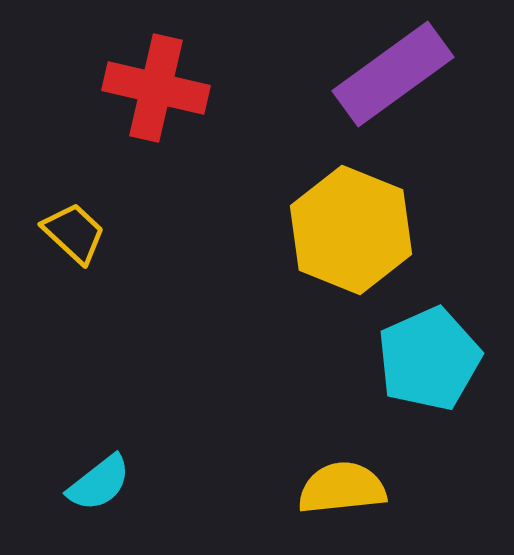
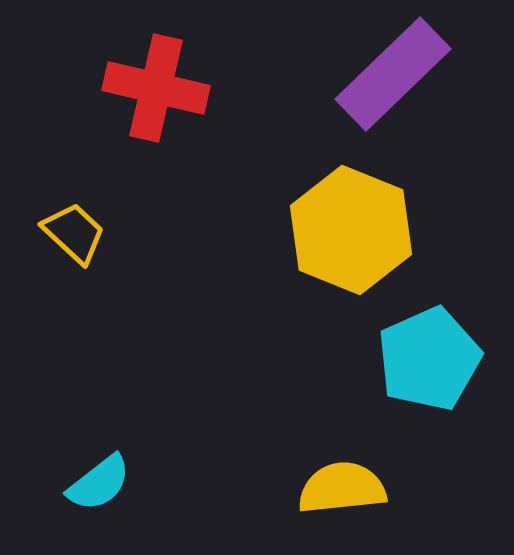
purple rectangle: rotated 8 degrees counterclockwise
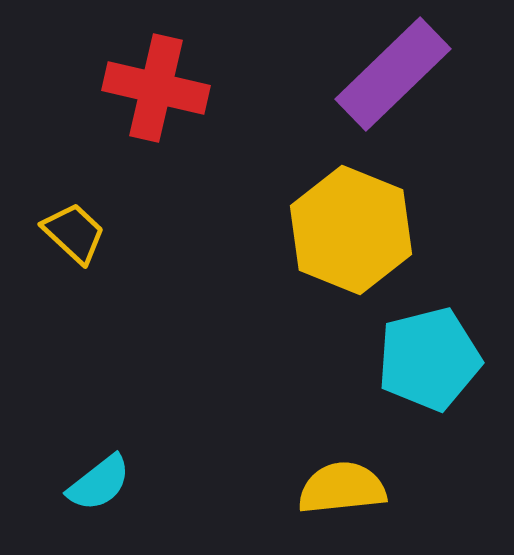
cyan pentagon: rotated 10 degrees clockwise
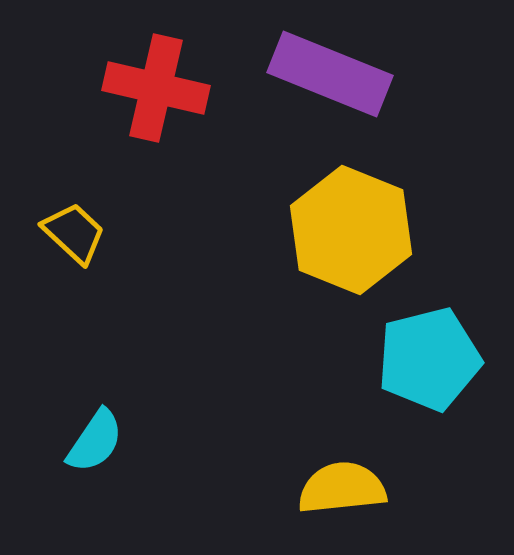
purple rectangle: moved 63 px left; rotated 66 degrees clockwise
cyan semicircle: moved 4 px left, 42 px up; rotated 18 degrees counterclockwise
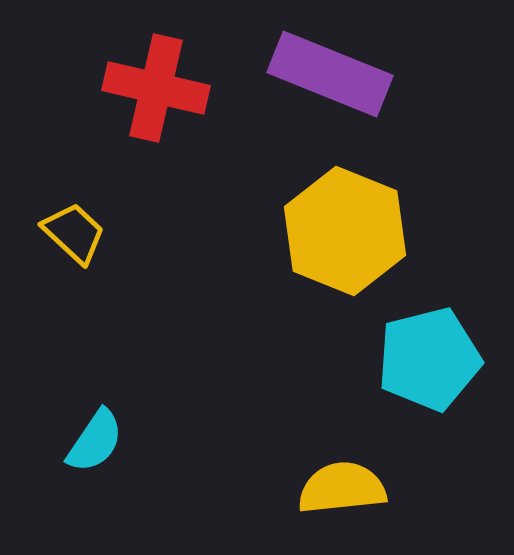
yellow hexagon: moved 6 px left, 1 px down
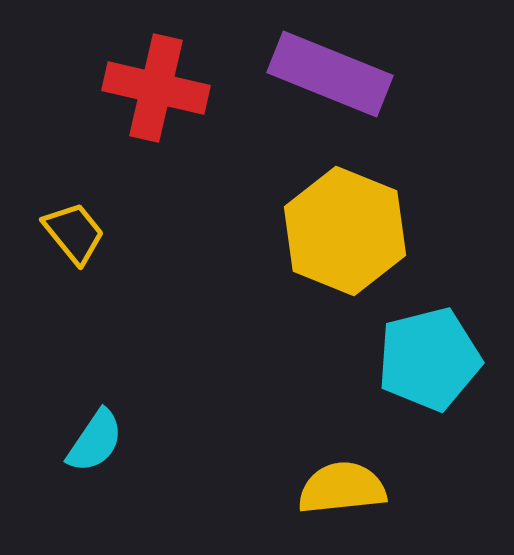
yellow trapezoid: rotated 8 degrees clockwise
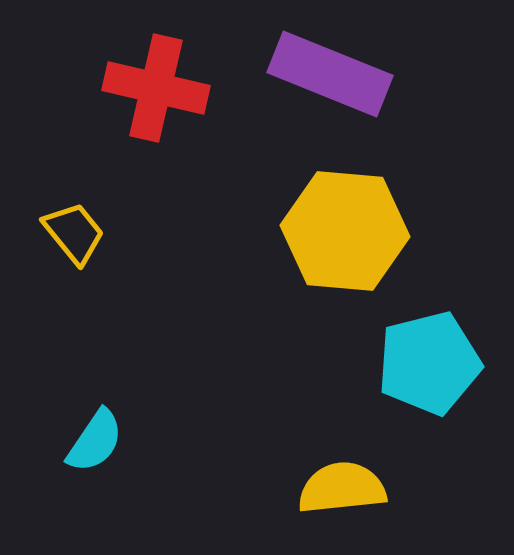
yellow hexagon: rotated 17 degrees counterclockwise
cyan pentagon: moved 4 px down
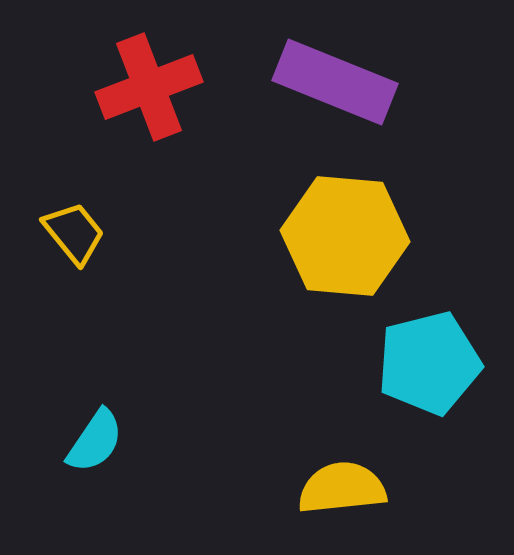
purple rectangle: moved 5 px right, 8 px down
red cross: moved 7 px left, 1 px up; rotated 34 degrees counterclockwise
yellow hexagon: moved 5 px down
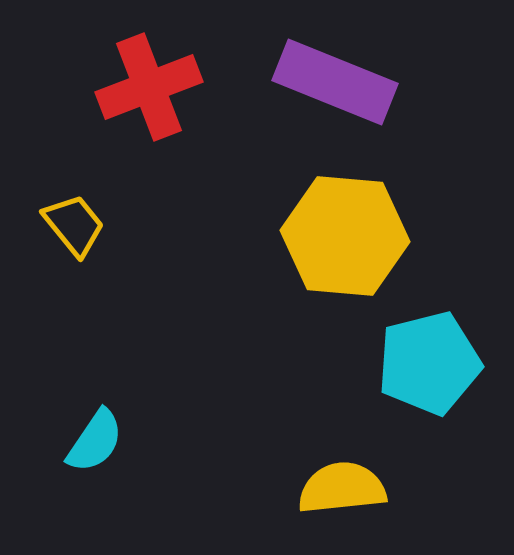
yellow trapezoid: moved 8 px up
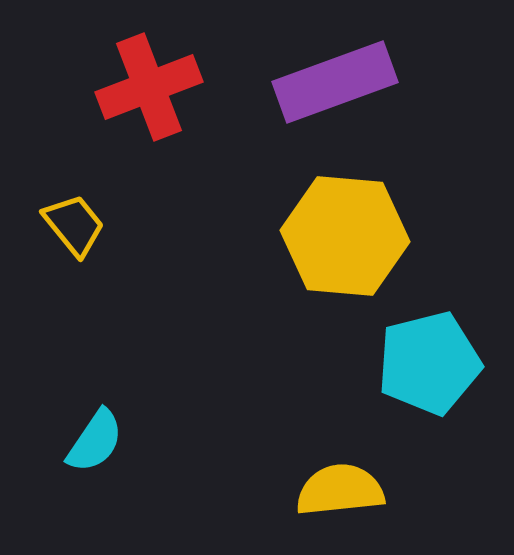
purple rectangle: rotated 42 degrees counterclockwise
yellow semicircle: moved 2 px left, 2 px down
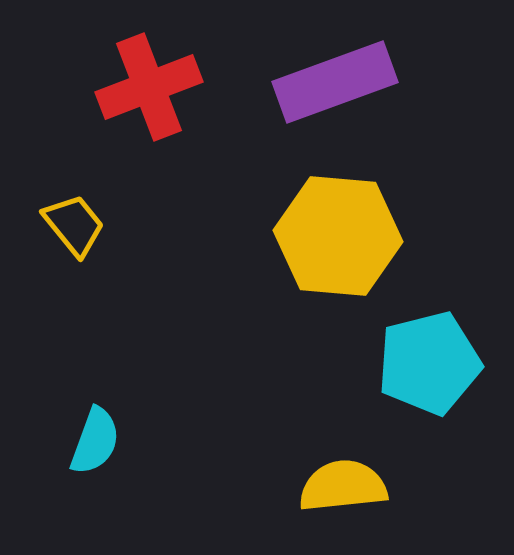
yellow hexagon: moved 7 px left
cyan semicircle: rotated 14 degrees counterclockwise
yellow semicircle: moved 3 px right, 4 px up
